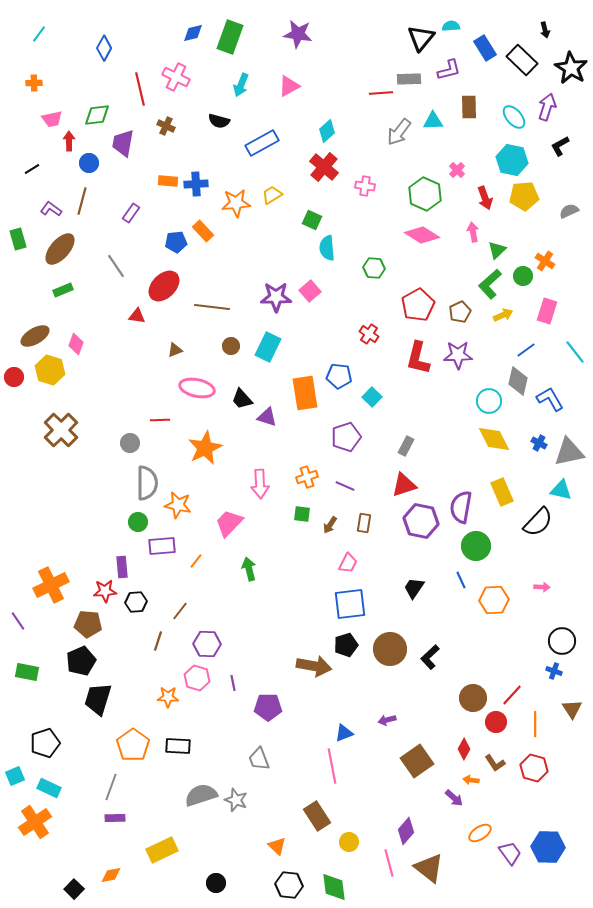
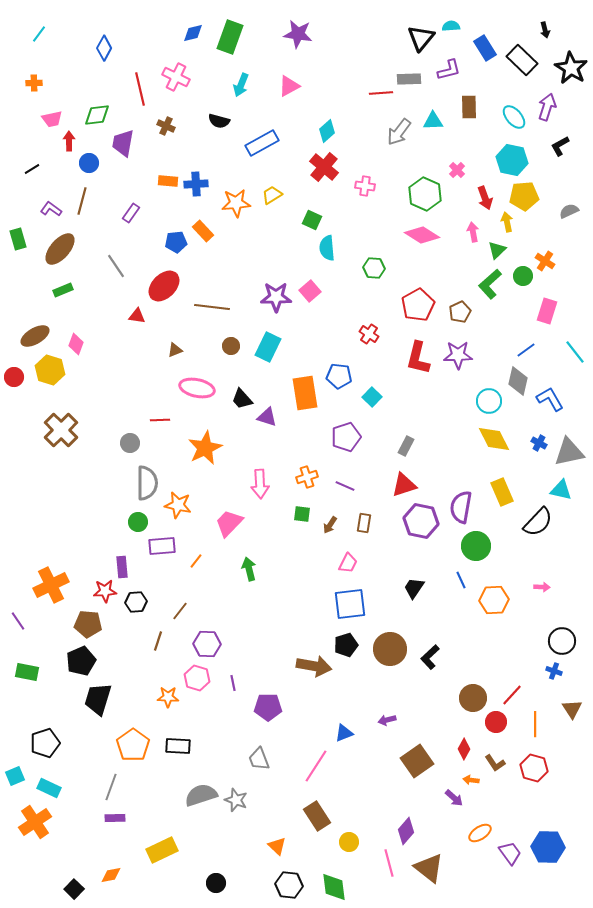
yellow arrow at (503, 315): moved 4 px right, 93 px up; rotated 78 degrees counterclockwise
pink line at (332, 766): moved 16 px left; rotated 44 degrees clockwise
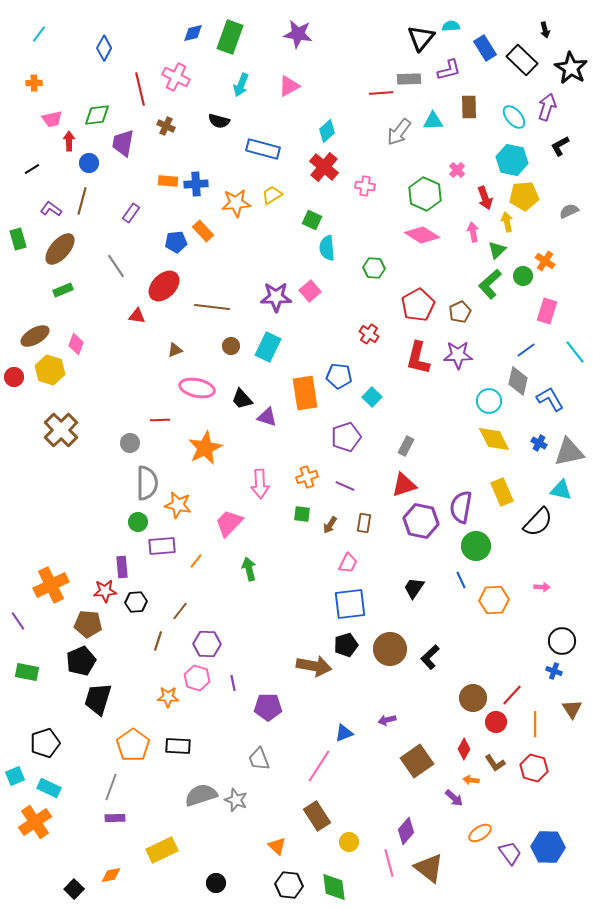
blue rectangle at (262, 143): moved 1 px right, 6 px down; rotated 44 degrees clockwise
pink line at (316, 766): moved 3 px right
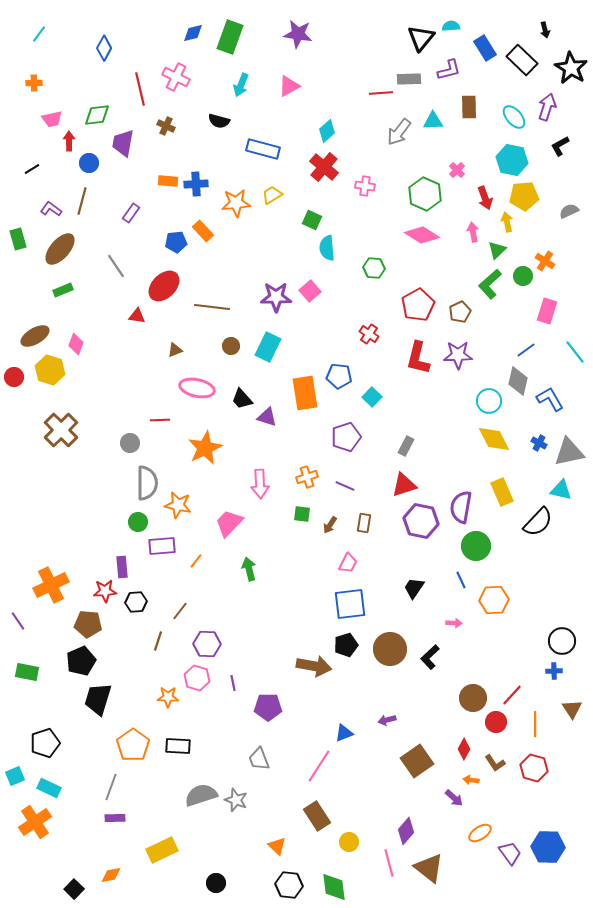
pink arrow at (542, 587): moved 88 px left, 36 px down
blue cross at (554, 671): rotated 21 degrees counterclockwise
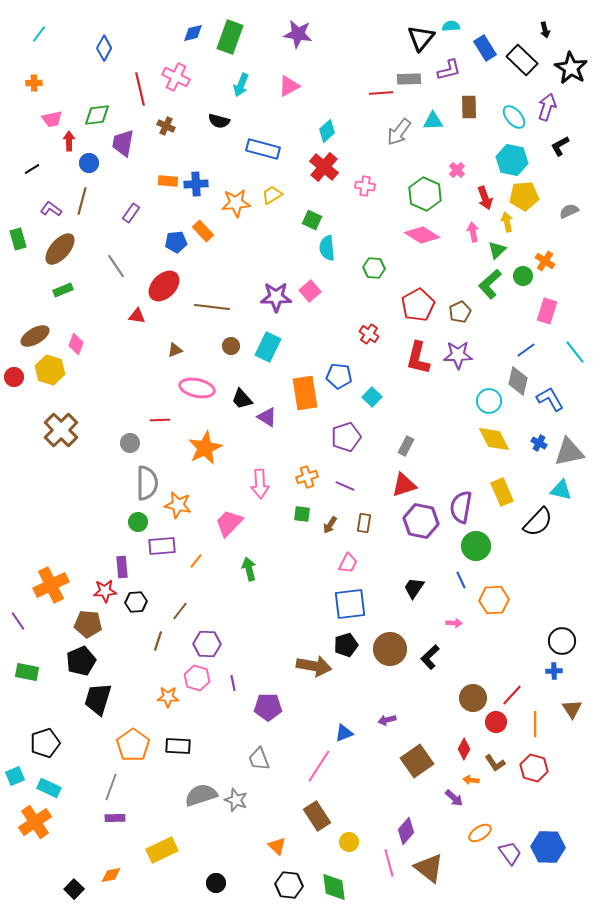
purple triangle at (267, 417): rotated 15 degrees clockwise
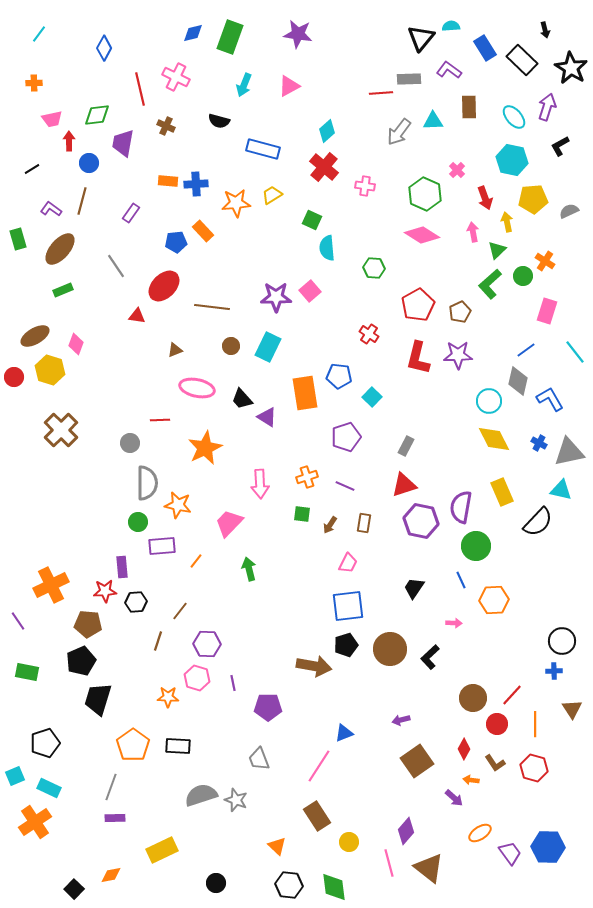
purple L-shape at (449, 70): rotated 130 degrees counterclockwise
cyan arrow at (241, 85): moved 3 px right
yellow pentagon at (524, 196): moved 9 px right, 3 px down
blue square at (350, 604): moved 2 px left, 2 px down
purple arrow at (387, 720): moved 14 px right
red circle at (496, 722): moved 1 px right, 2 px down
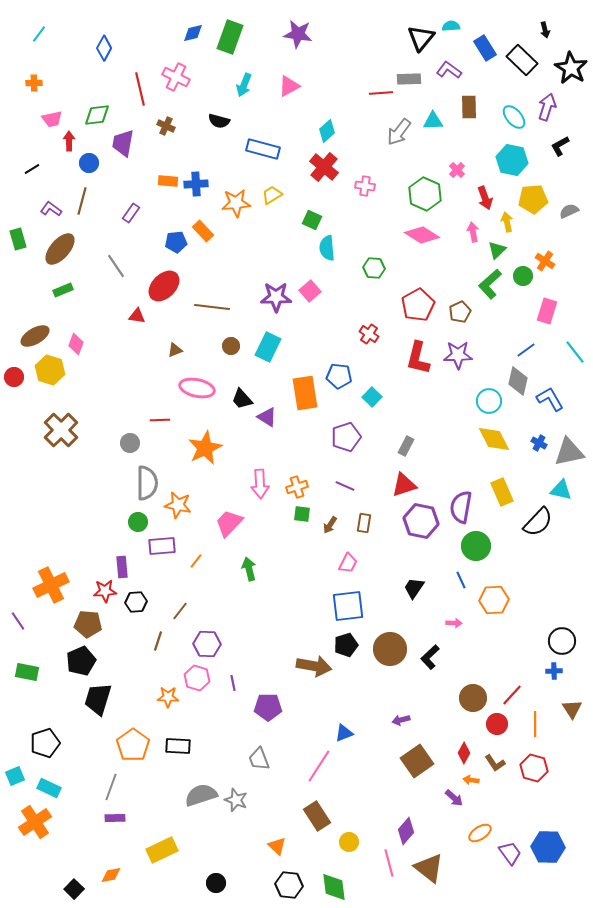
orange cross at (307, 477): moved 10 px left, 10 px down
red diamond at (464, 749): moved 4 px down
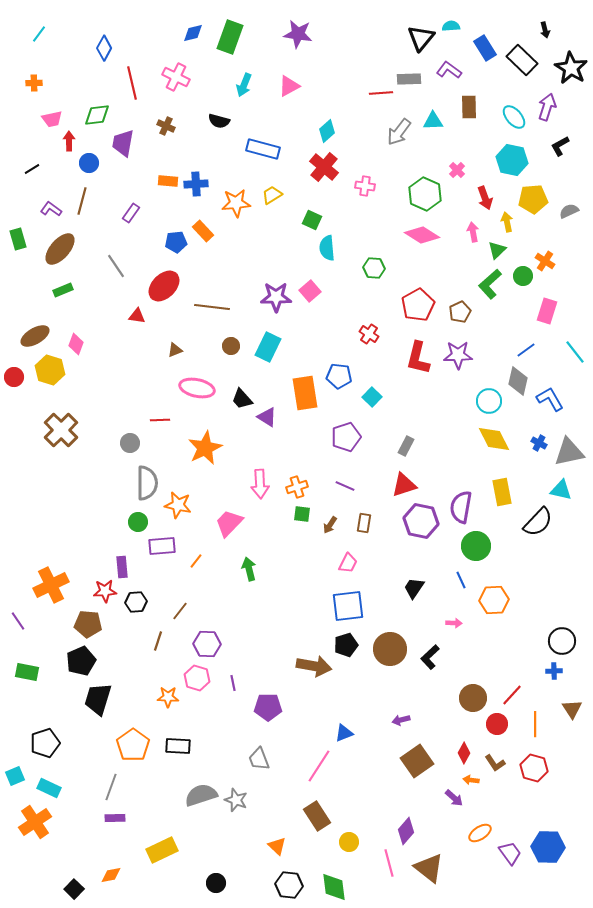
red line at (140, 89): moved 8 px left, 6 px up
yellow rectangle at (502, 492): rotated 12 degrees clockwise
